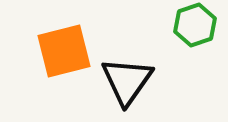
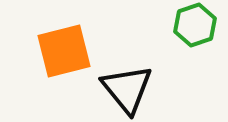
black triangle: moved 8 px down; rotated 14 degrees counterclockwise
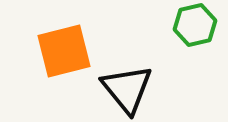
green hexagon: rotated 6 degrees clockwise
